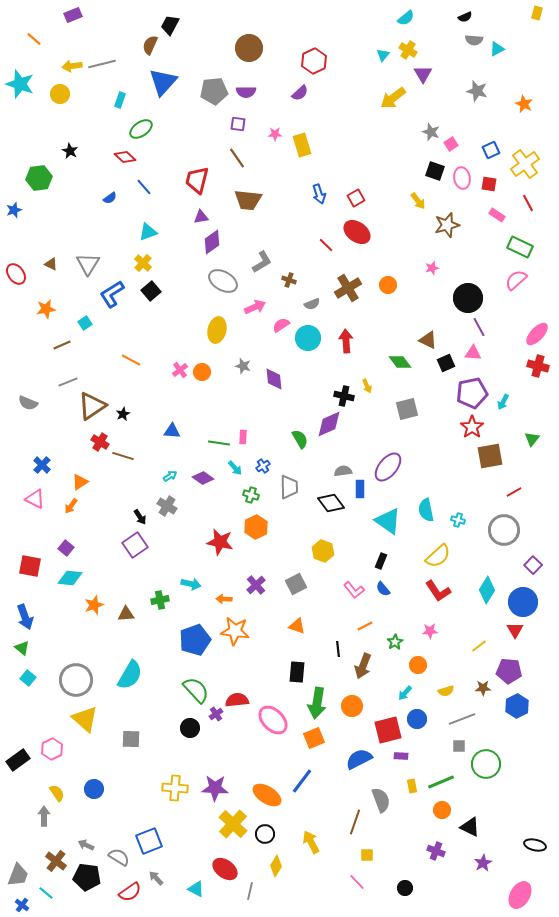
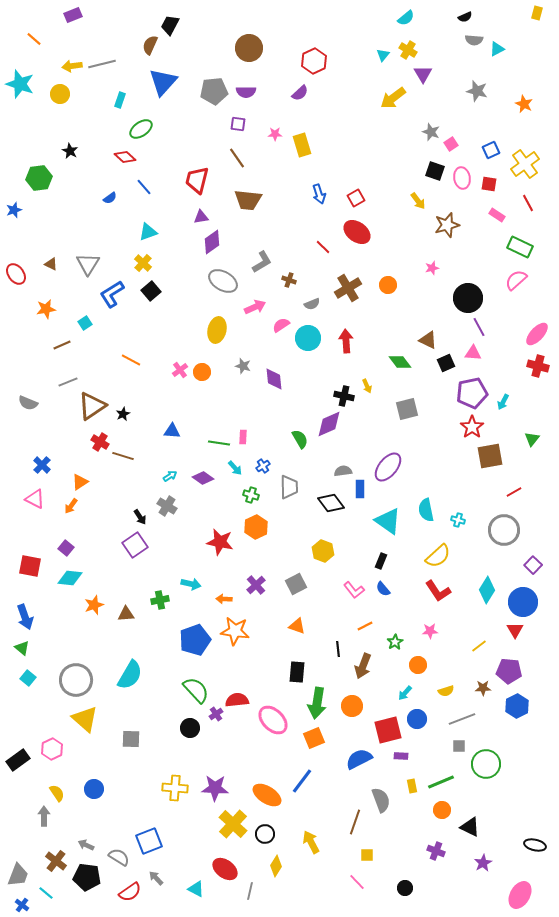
red line at (326, 245): moved 3 px left, 2 px down
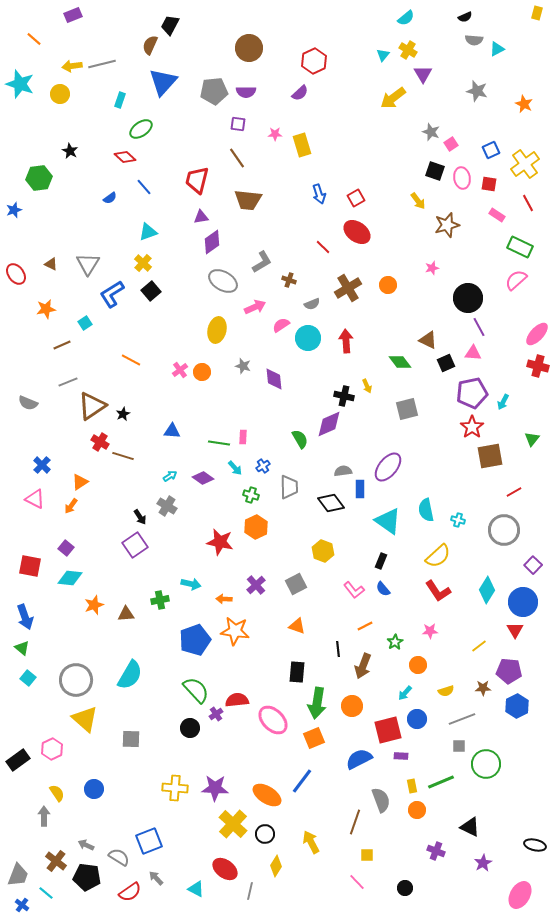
orange circle at (442, 810): moved 25 px left
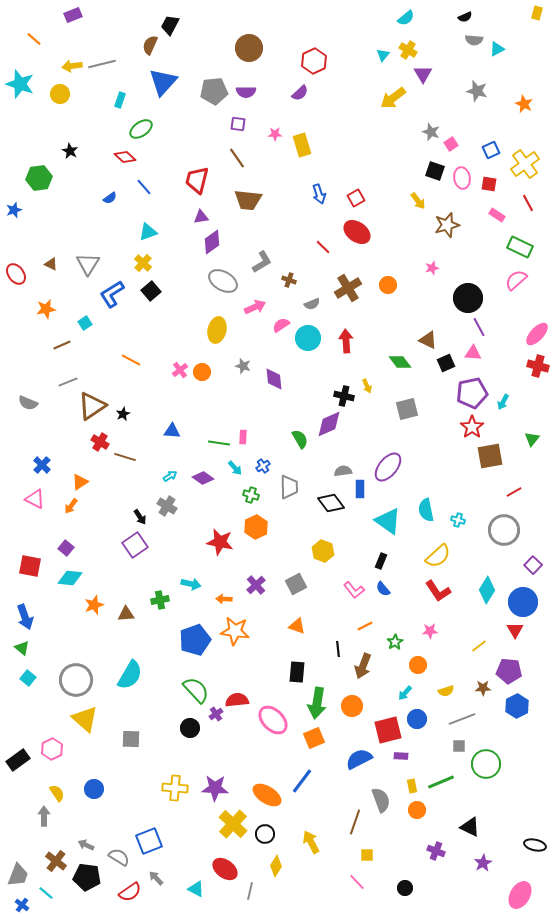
brown line at (123, 456): moved 2 px right, 1 px down
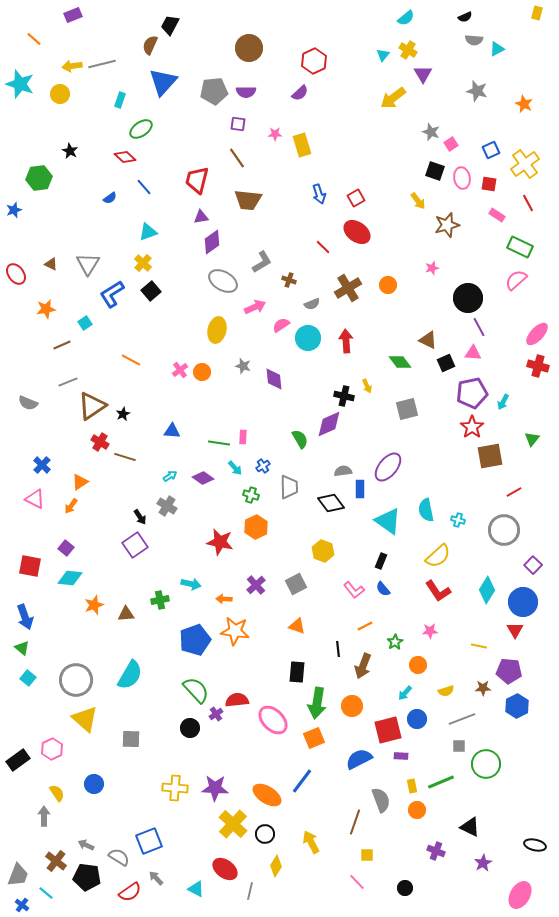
yellow line at (479, 646): rotated 49 degrees clockwise
blue circle at (94, 789): moved 5 px up
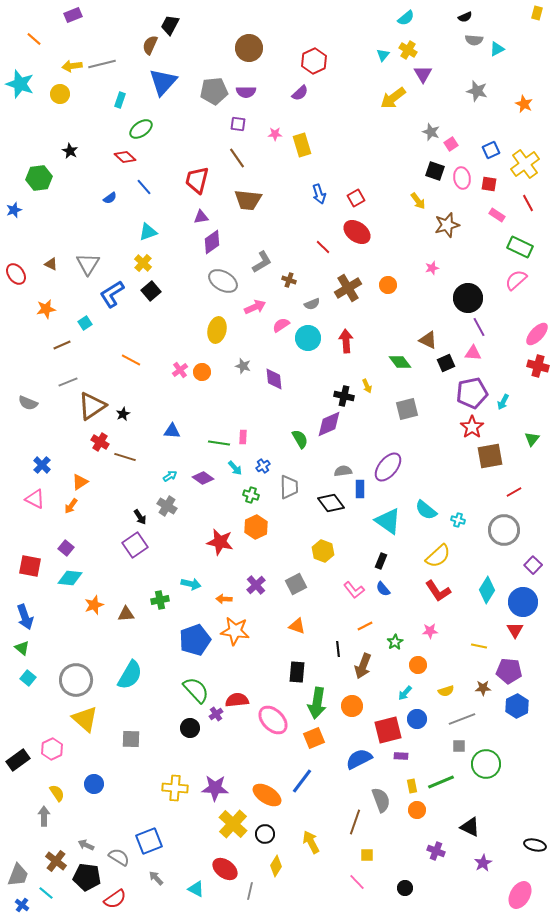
cyan semicircle at (426, 510): rotated 40 degrees counterclockwise
red semicircle at (130, 892): moved 15 px left, 7 px down
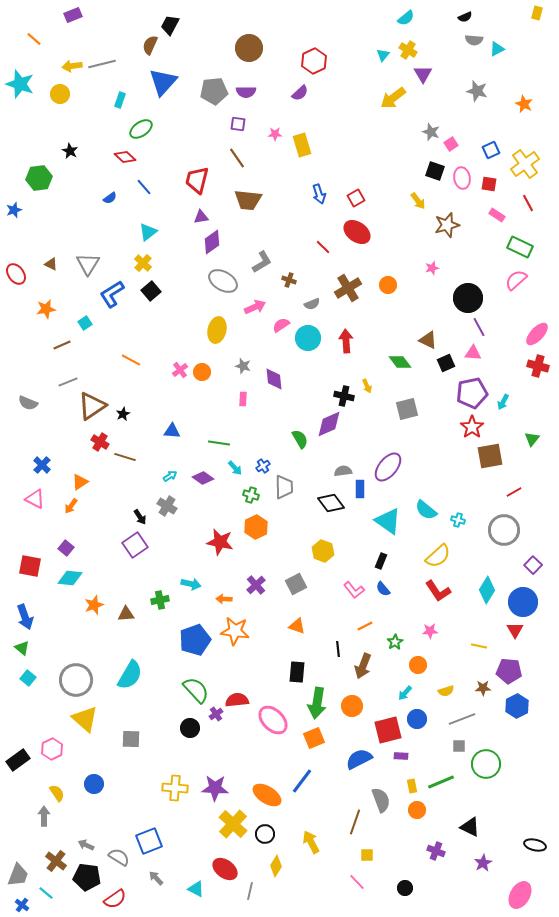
cyan triangle at (148, 232): rotated 18 degrees counterclockwise
pink rectangle at (243, 437): moved 38 px up
gray trapezoid at (289, 487): moved 5 px left
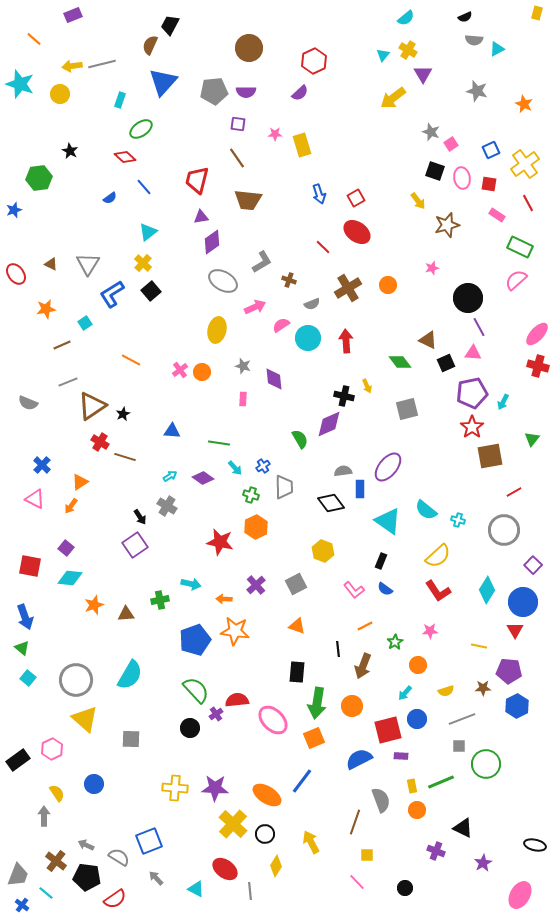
blue semicircle at (383, 589): moved 2 px right; rotated 14 degrees counterclockwise
black triangle at (470, 827): moved 7 px left, 1 px down
gray line at (250, 891): rotated 18 degrees counterclockwise
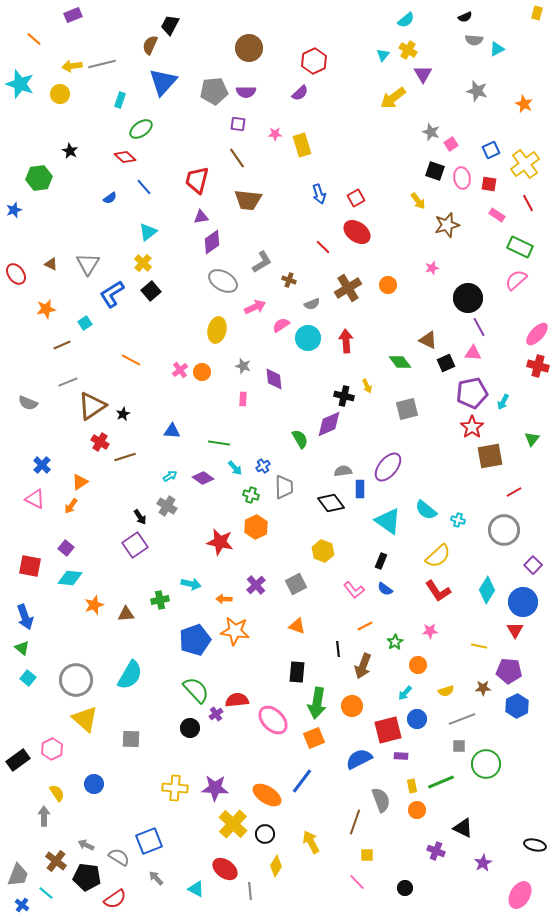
cyan semicircle at (406, 18): moved 2 px down
brown line at (125, 457): rotated 35 degrees counterclockwise
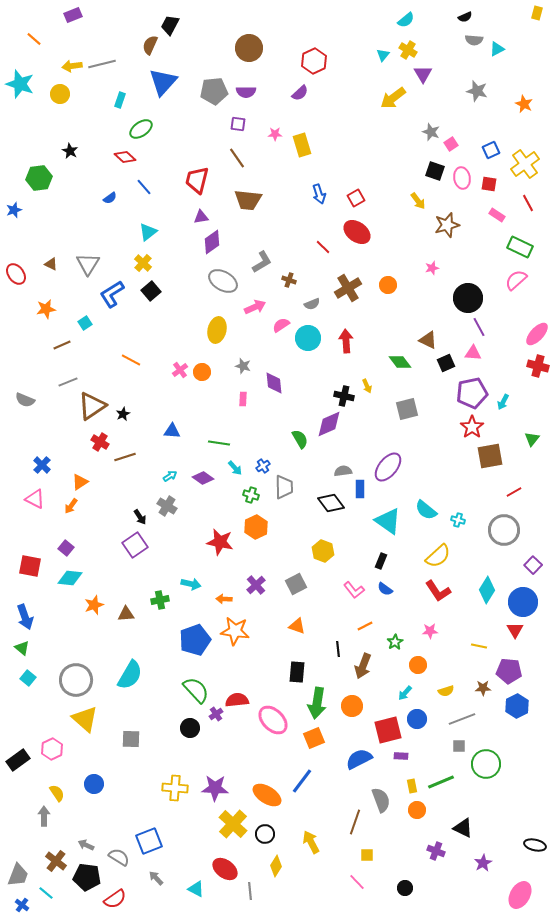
purple diamond at (274, 379): moved 4 px down
gray semicircle at (28, 403): moved 3 px left, 3 px up
